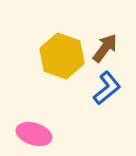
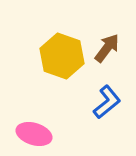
brown arrow: moved 2 px right
blue L-shape: moved 14 px down
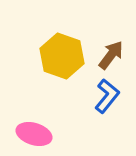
brown arrow: moved 4 px right, 7 px down
blue L-shape: moved 6 px up; rotated 12 degrees counterclockwise
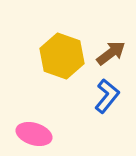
brown arrow: moved 2 px up; rotated 16 degrees clockwise
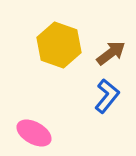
yellow hexagon: moved 3 px left, 11 px up
pink ellipse: moved 1 px up; rotated 12 degrees clockwise
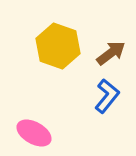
yellow hexagon: moved 1 px left, 1 px down
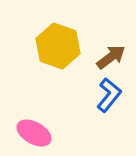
brown arrow: moved 4 px down
blue L-shape: moved 2 px right, 1 px up
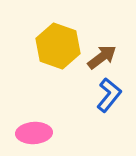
brown arrow: moved 9 px left
pink ellipse: rotated 32 degrees counterclockwise
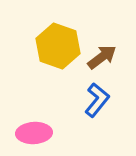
blue L-shape: moved 12 px left, 5 px down
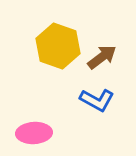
blue L-shape: rotated 80 degrees clockwise
